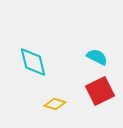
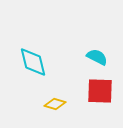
red square: rotated 28 degrees clockwise
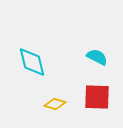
cyan diamond: moved 1 px left
red square: moved 3 px left, 6 px down
